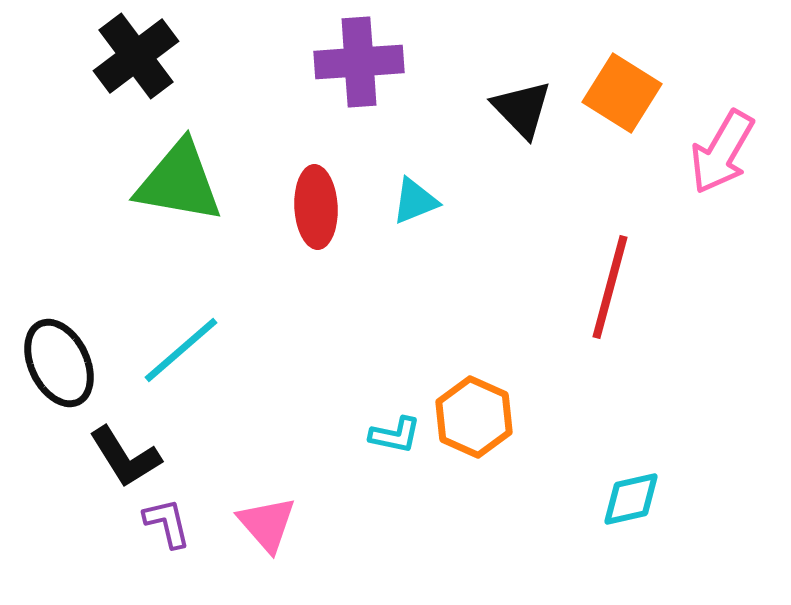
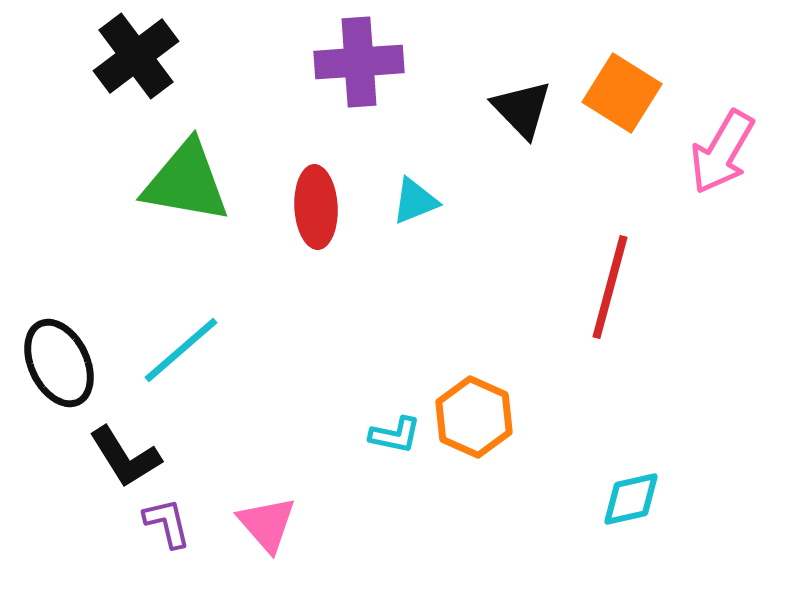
green triangle: moved 7 px right
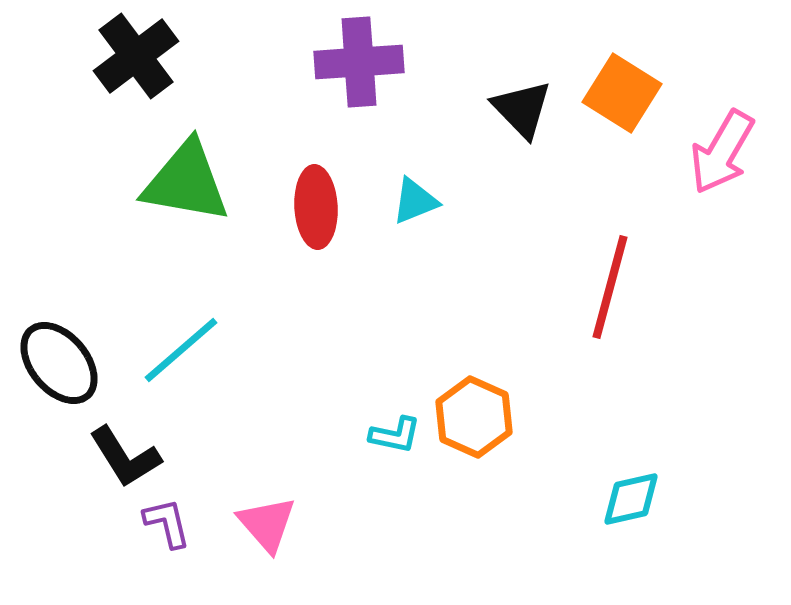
black ellipse: rotated 14 degrees counterclockwise
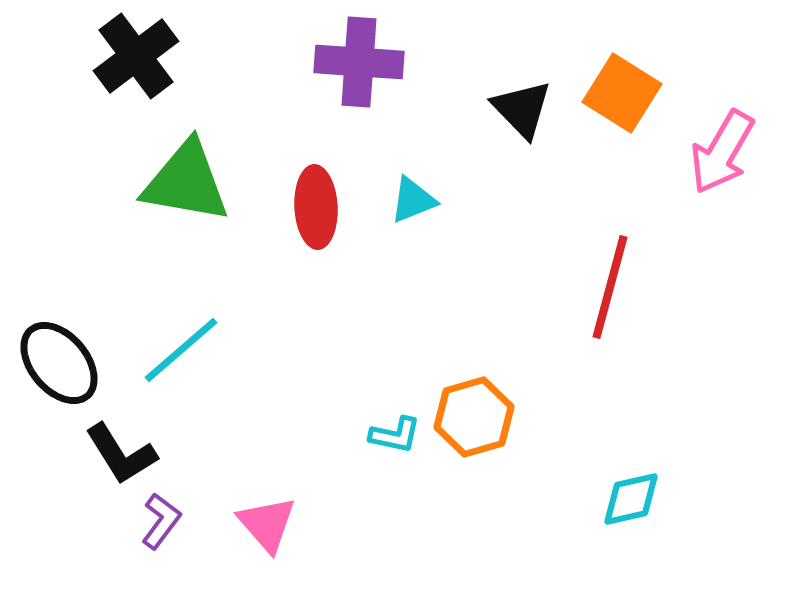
purple cross: rotated 8 degrees clockwise
cyan triangle: moved 2 px left, 1 px up
orange hexagon: rotated 20 degrees clockwise
black L-shape: moved 4 px left, 3 px up
purple L-shape: moved 6 px left, 2 px up; rotated 50 degrees clockwise
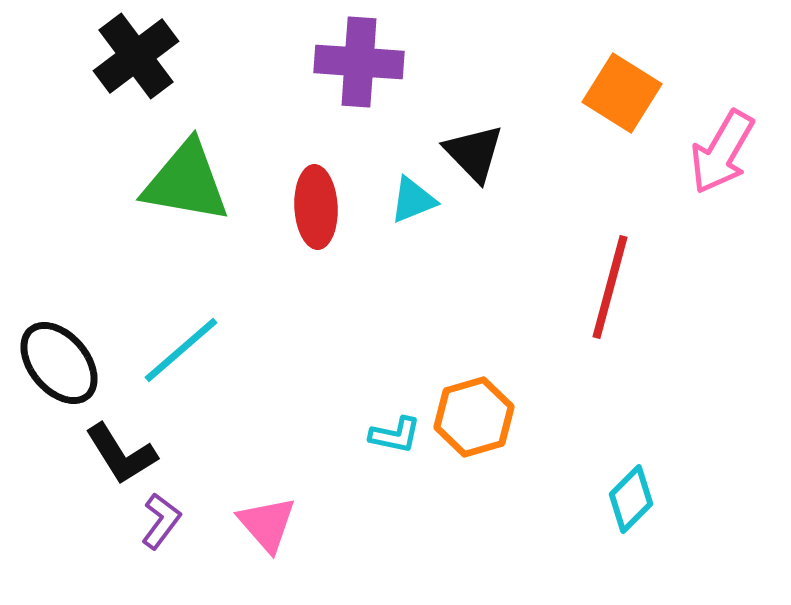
black triangle: moved 48 px left, 44 px down
cyan diamond: rotated 32 degrees counterclockwise
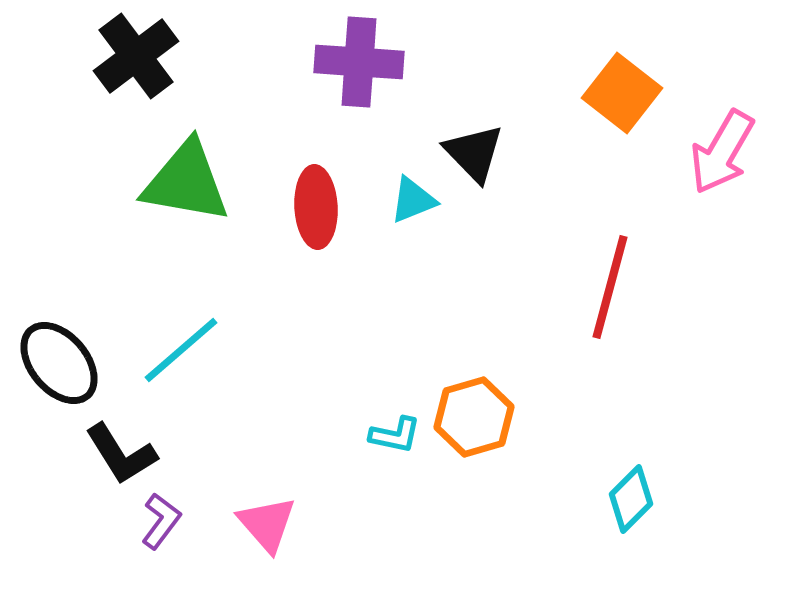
orange square: rotated 6 degrees clockwise
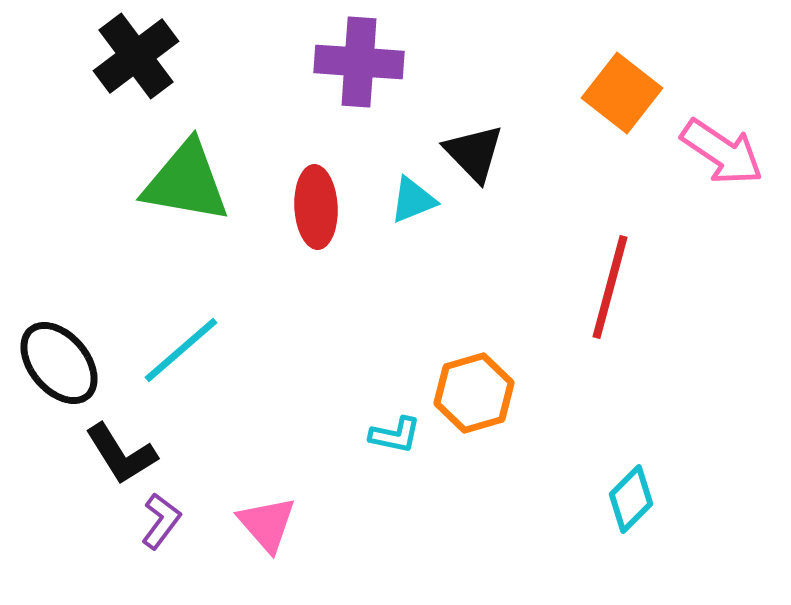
pink arrow: rotated 86 degrees counterclockwise
orange hexagon: moved 24 px up
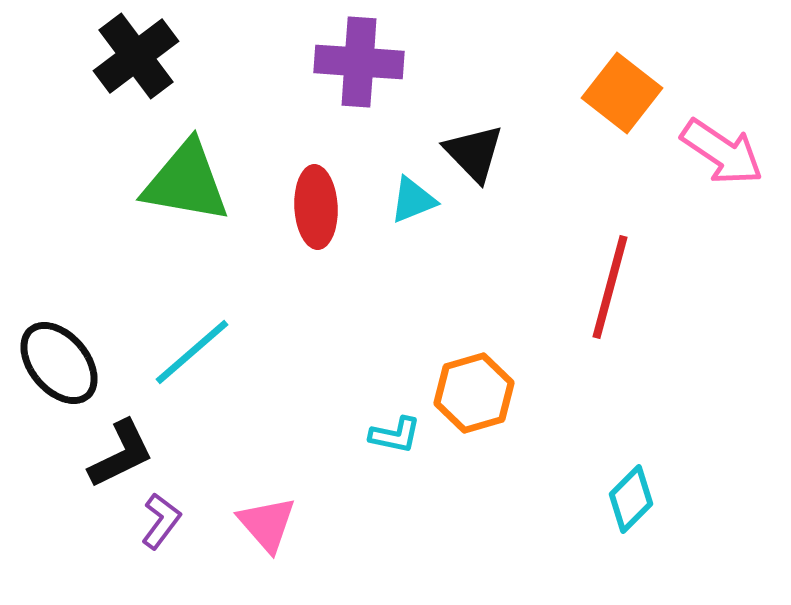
cyan line: moved 11 px right, 2 px down
black L-shape: rotated 84 degrees counterclockwise
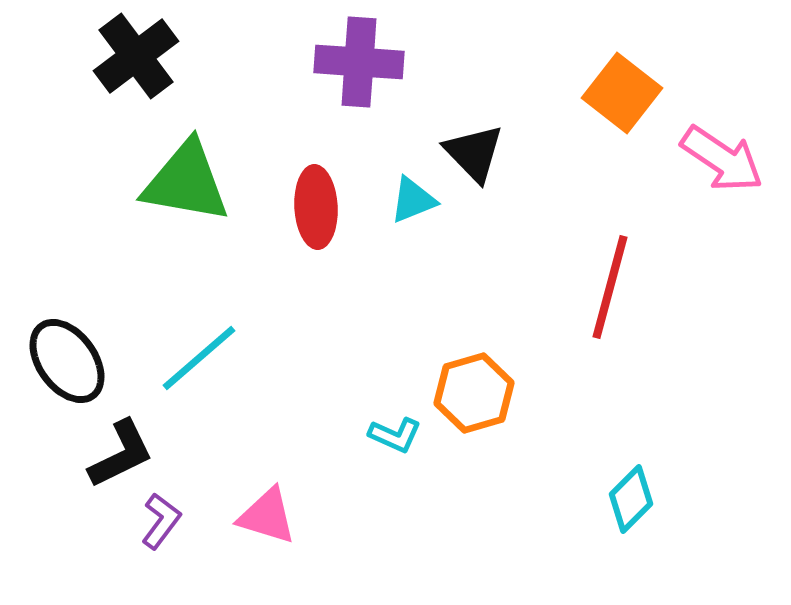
pink arrow: moved 7 px down
cyan line: moved 7 px right, 6 px down
black ellipse: moved 8 px right, 2 px up; rotated 4 degrees clockwise
cyan L-shape: rotated 12 degrees clockwise
pink triangle: moved 8 px up; rotated 32 degrees counterclockwise
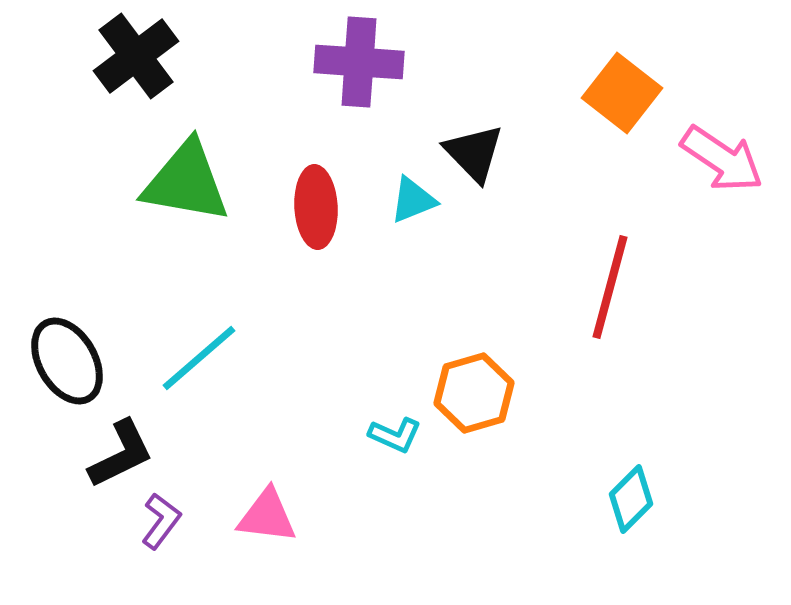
black ellipse: rotated 6 degrees clockwise
pink triangle: rotated 10 degrees counterclockwise
